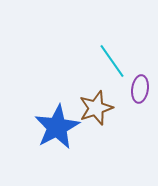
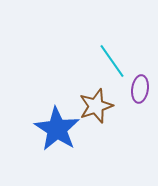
brown star: moved 2 px up
blue star: moved 2 px down; rotated 12 degrees counterclockwise
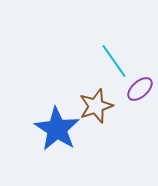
cyan line: moved 2 px right
purple ellipse: rotated 40 degrees clockwise
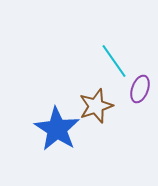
purple ellipse: rotated 28 degrees counterclockwise
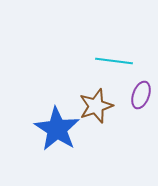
cyan line: rotated 48 degrees counterclockwise
purple ellipse: moved 1 px right, 6 px down
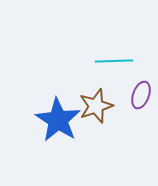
cyan line: rotated 9 degrees counterclockwise
blue star: moved 1 px right, 9 px up
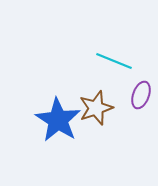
cyan line: rotated 24 degrees clockwise
brown star: moved 2 px down
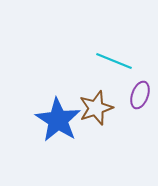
purple ellipse: moved 1 px left
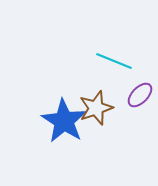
purple ellipse: rotated 24 degrees clockwise
blue star: moved 6 px right, 1 px down
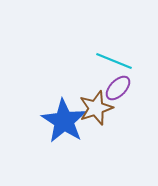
purple ellipse: moved 22 px left, 7 px up
